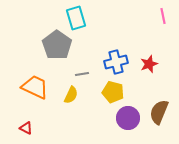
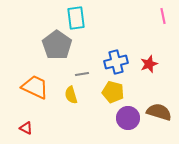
cyan rectangle: rotated 10 degrees clockwise
yellow semicircle: rotated 138 degrees clockwise
brown semicircle: rotated 85 degrees clockwise
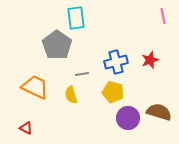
red star: moved 1 px right, 4 px up
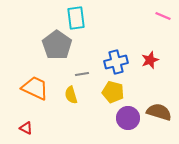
pink line: rotated 56 degrees counterclockwise
orange trapezoid: moved 1 px down
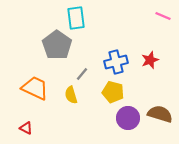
gray line: rotated 40 degrees counterclockwise
brown semicircle: moved 1 px right, 2 px down
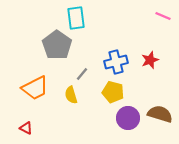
orange trapezoid: rotated 128 degrees clockwise
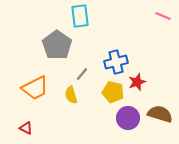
cyan rectangle: moved 4 px right, 2 px up
red star: moved 13 px left, 22 px down
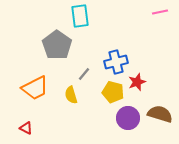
pink line: moved 3 px left, 4 px up; rotated 35 degrees counterclockwise
gray line: moved 2 px right
